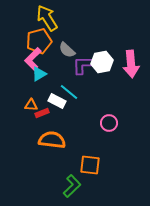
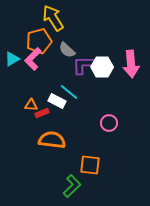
yellow arrow: moved 6 px right
white hexagon: moved 5 px down; rotated 10 degrees clockwise
cyan triangle: moved 27 px left, 15 px up
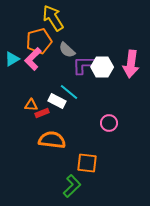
pink arrow: rotated 12 degrees clockwise
orange square: moved 3 px left, 2 px up
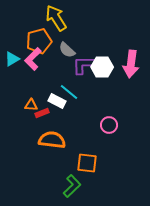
yellow arrow: moved 3 px right
pink circle: moved 2 px down
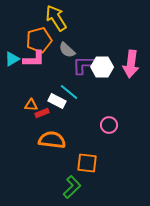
orange pentagon: moved 1 px up
pink L-shape: moved 1 px right; rotated 135 degrees counterclockwise
green L-shape: moved 1 px down
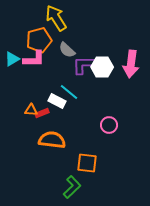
orange triangle: moved 5 px down
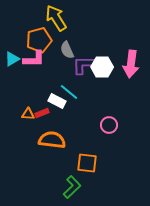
gray semicircle: rotated 24 degrees clockwise
orange triangle: moved 3 px left, 4 px down
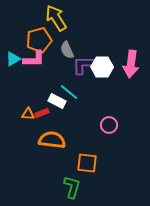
cyan triangle: moved 1 px right
green L-shape: rotated 30 degrees counterclockwise
